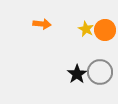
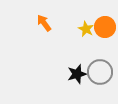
orange arrow: moved 2 px right, 1 px up; rotated 132 degrees counterclockwise
orange circle: moved 3 px up
black star: rotated 18 degrees clockwise
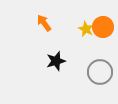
orange circle: moved 2 px left
black star: moved 21 px left, 13 px up
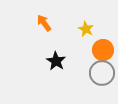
orange circle: moved 23 px down
black star: rotated 24 degrees counterclockwise
gray circle: moved 2 px right, 1 px down
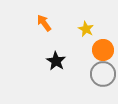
gray circle: moved 1 px right, 1 px down
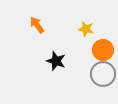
orange arrow: moved 7 px left, 2 px down
yellow star: rotated 14 degrees counterclockwise
black star: rotated 12 degrees counterclockwise
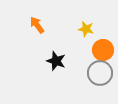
gray circle: moved 3 px left, 1 px up
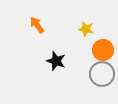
gray circle: moved 2 px right, 1 px down
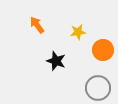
yellow star: moved 8 px left, 3 px down; rotated 21 degrees counterclockwise
gray circle: moved 4 px left, 14 px down
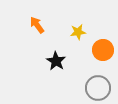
black star: rotated 12 degrees clockwise
